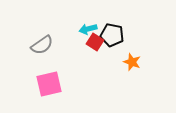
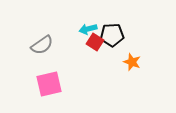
black pentagon: rotated 15 degrees counterclockwise
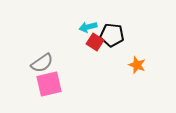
cyan arrow: moved 2 px up
black pentagon: rotated 10 degrees clockwise
gray semicircle: moved 18 px down
orange star: moved 5 px right, 3 px down
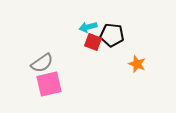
red square: moved 2 px left; rotated 12 degrees counterclockwise
orange star: moved 1 px up
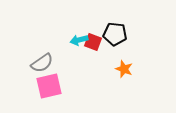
cyan arrow: moved 9 px left, 13 px down
black pentagon: moved 3 px right, 1 px up
orange star: moved 13 px left, 5 px down
pink square: moved 2 px down
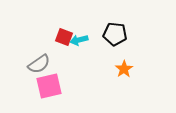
red square: moved 29 px left, 5 px up
gray semicircle: moved 3 px left, 1 px down
orange star: rotated 18 degrees clockwise
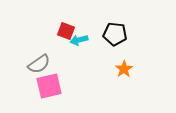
red square: moved 2 px right, 6 px up
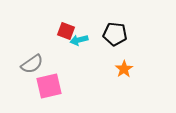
gray semicircle: moved 7 px left
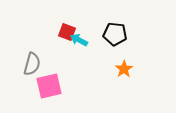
red square: moved 1 px right, 1 px down
cyan arrow: rotated 42 degrees clockwise
gray semicircle: rotated 40 degrees counterclockwise
